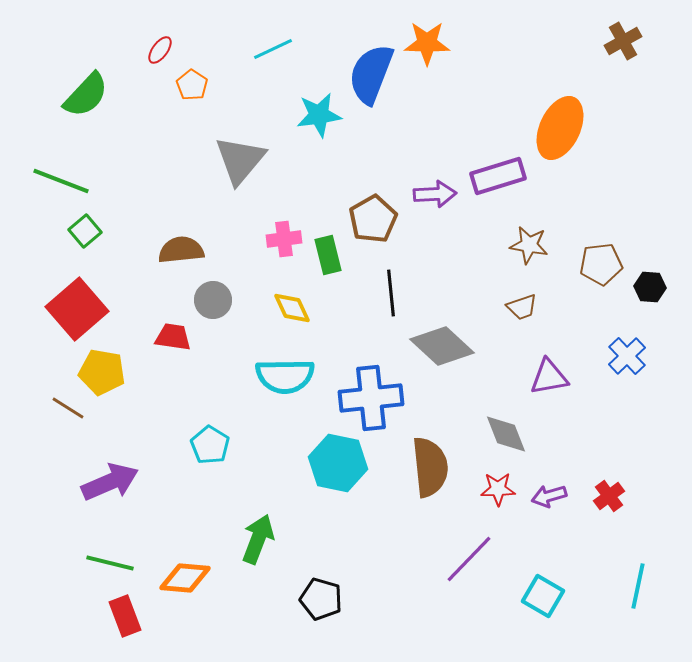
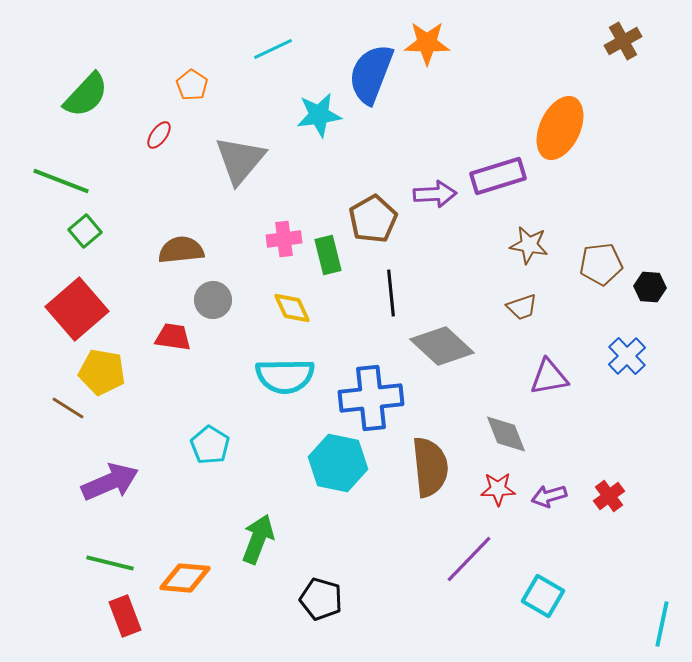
red ellipse at (160, 50): moved 1 px left, 85 px down
cyan line at (638, 586): moved 24 px right, 38 px down
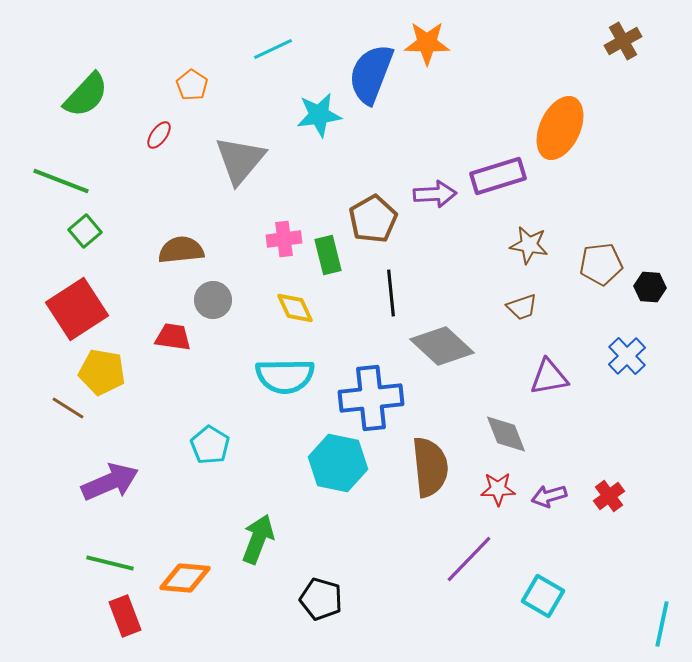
yellow diamond at (292, 308): moved 3 px right
red square at (77, 309): rotated 8 degrees clockwise
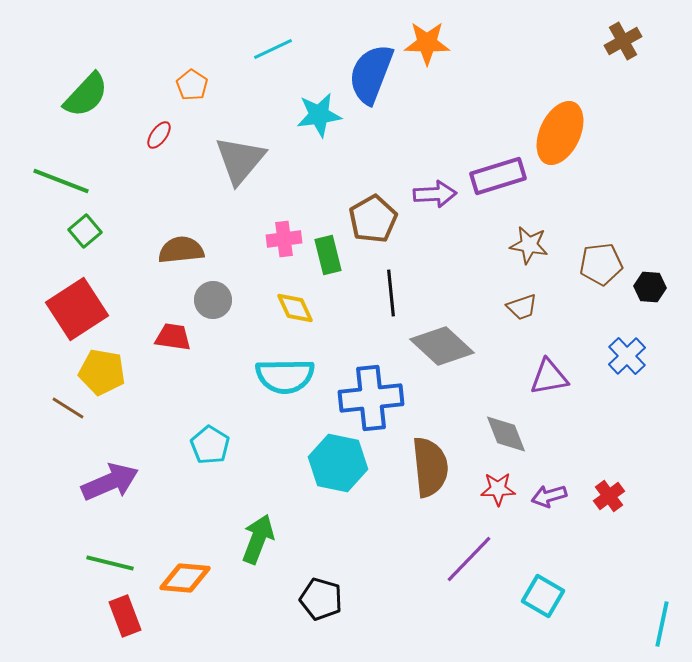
orange ellipse at (560, 128): moved 5 px down
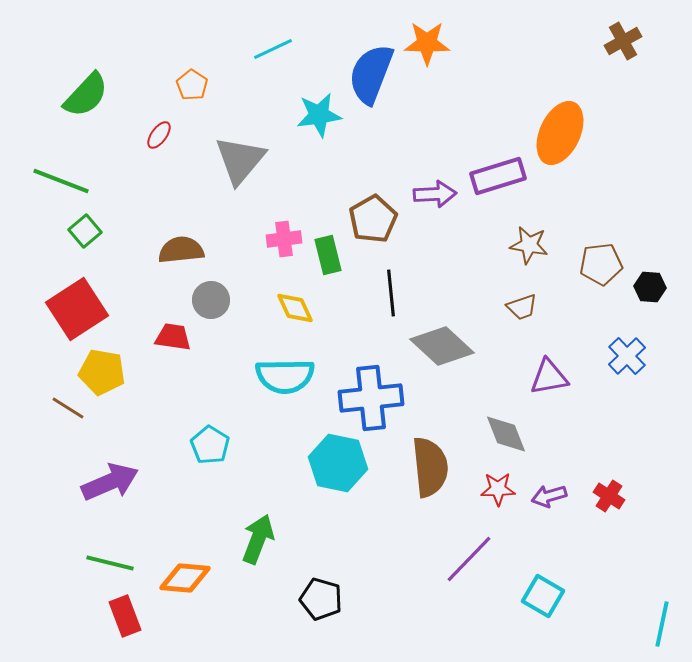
gray circle at (213, 300): moved 2 px left
red cross at (609, 496): rotated 20 degrees counterclockwise
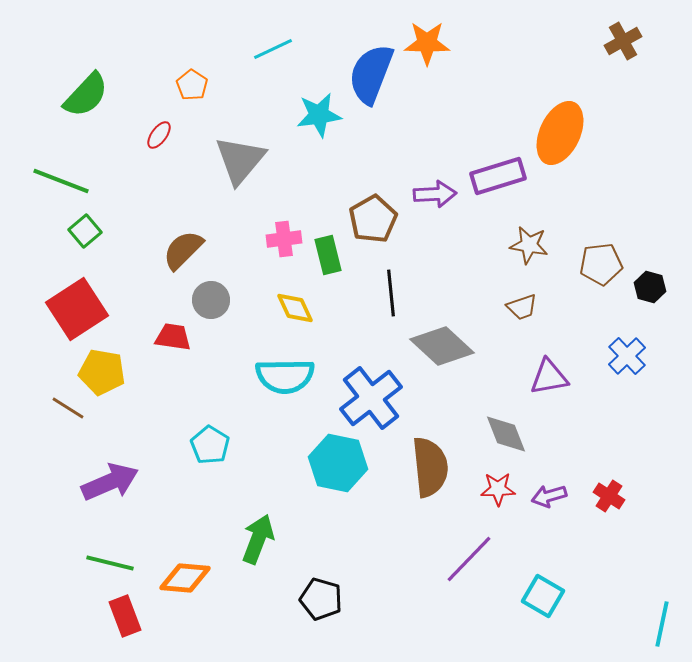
brown semicircle at (181, 250): moved 2 px right; rotated 39 degrees counterclockwise
black hexagon at (650, 287): rotated 12 degrees clockwise
blue cross at (371, 398): rotated 32 degrees counterclockwise
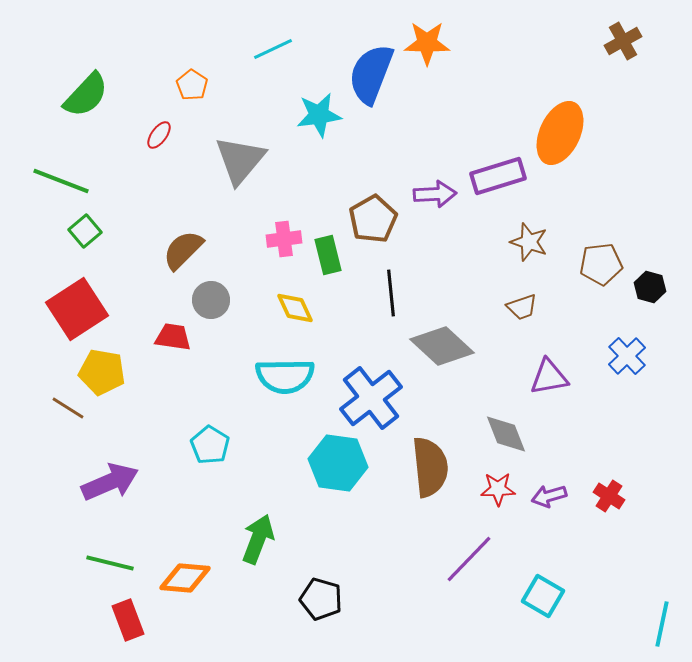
brown star at (529, 245): moved 3 px up; rotated 9 degrees clockwise
cyan hexagon at (338, 463): rotated 4 degrees counterclockwise
red rectangle at (125, 616): moved 3 px right, 4 px down
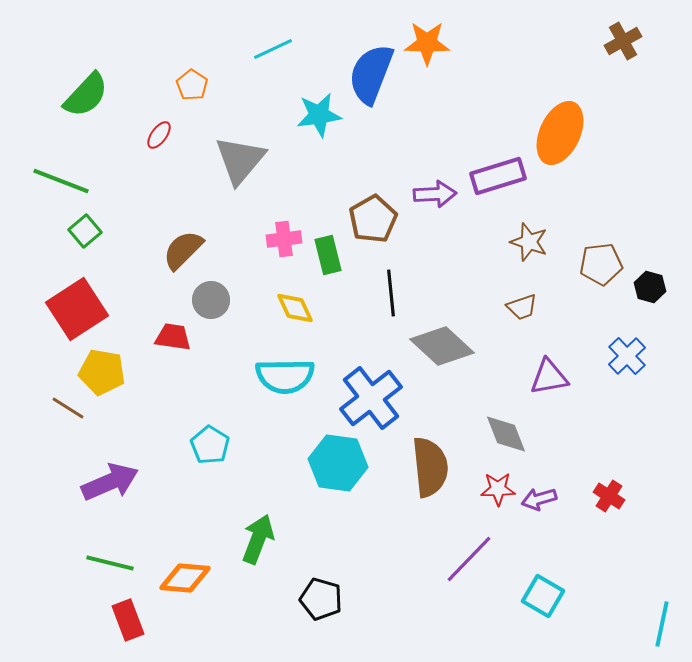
purple arrow at (549, 496): moved 10 px left, 3 px down
